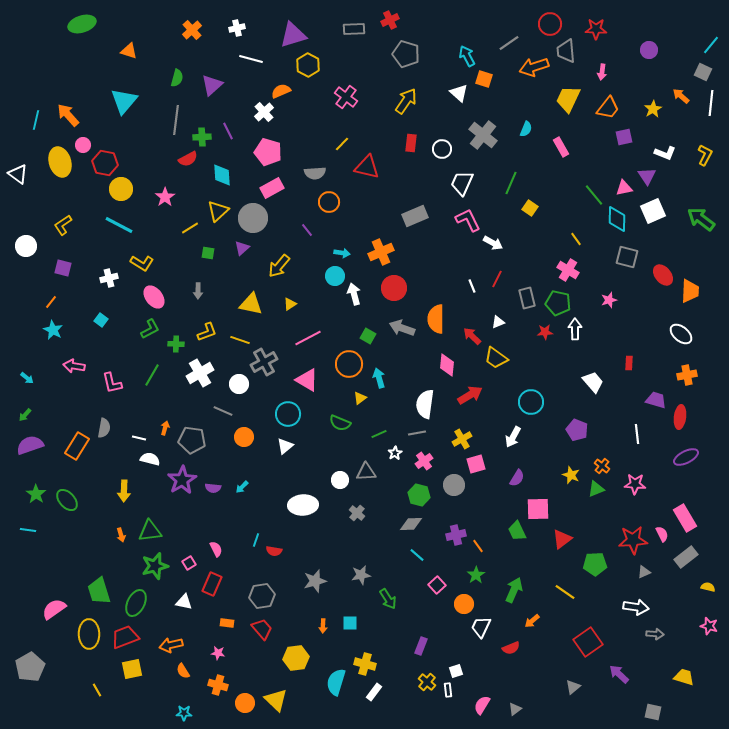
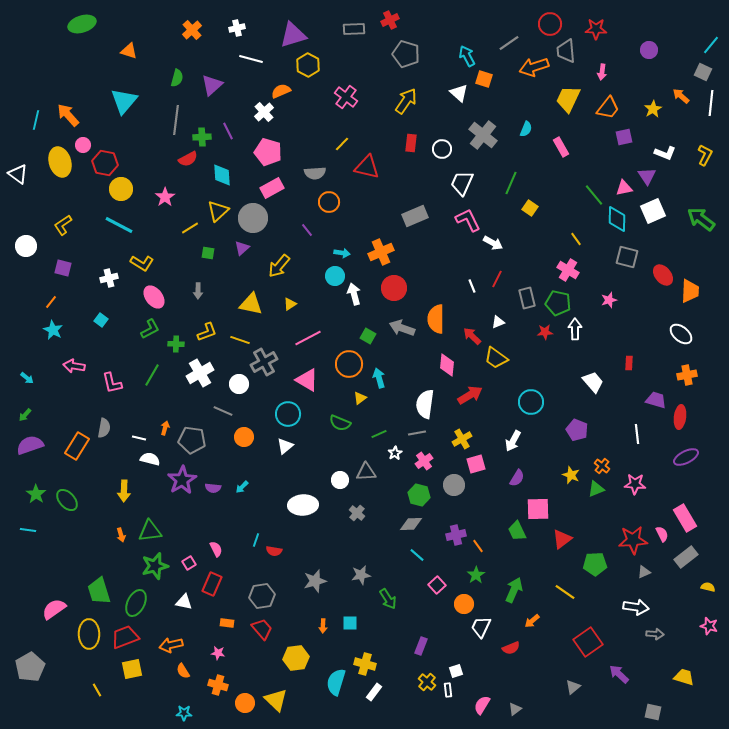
white arrow at (513, 437): moved 4 px down
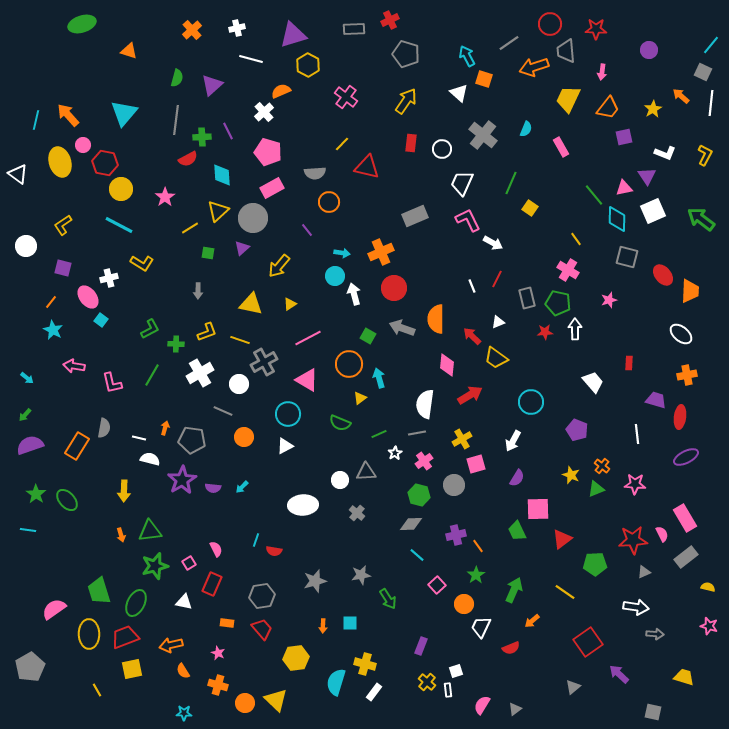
cyan triangle at (124, 101): moved 12 px down
pink ellipse at (154, 297): moved 66 px left
white triangle at (285, 446): rotated 12 degrees clockwise
pink star at (218, 653): rotated 16 degrees clockwise
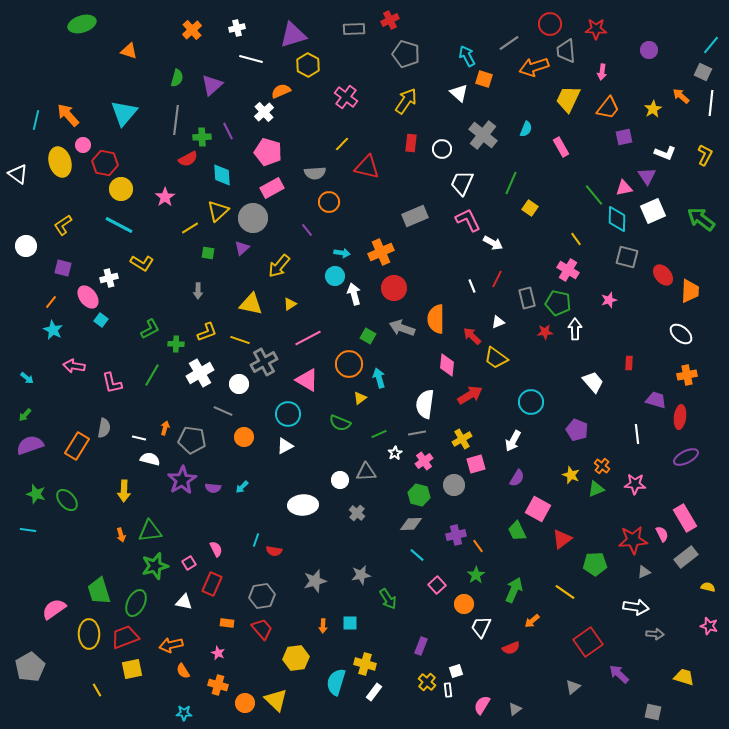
green star at (36, 494): rotated 18 degrees counterclockwise
pink square at (538, 509): rotated 30 degrees clockwise
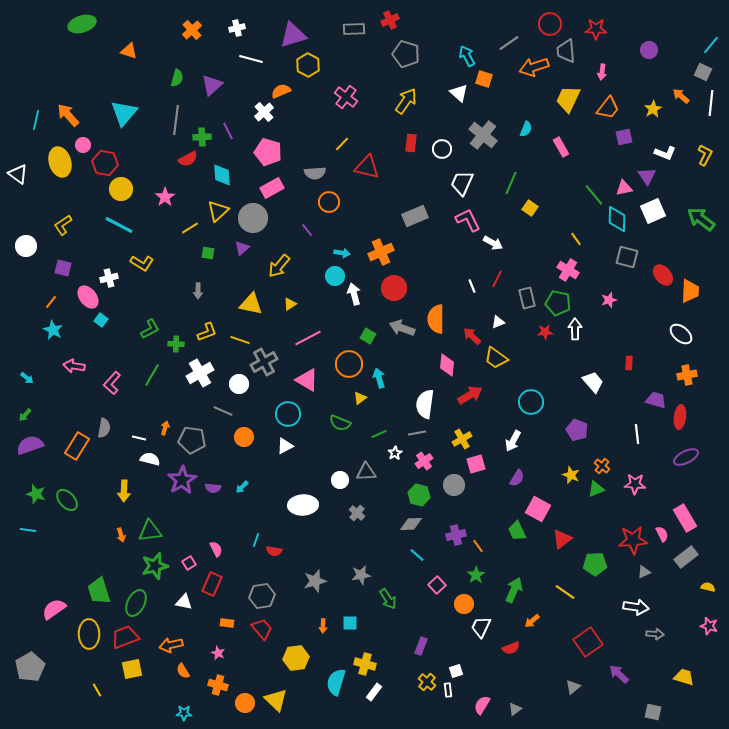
pink L-shape at (112, 383): rotated 55 degrees clockwise
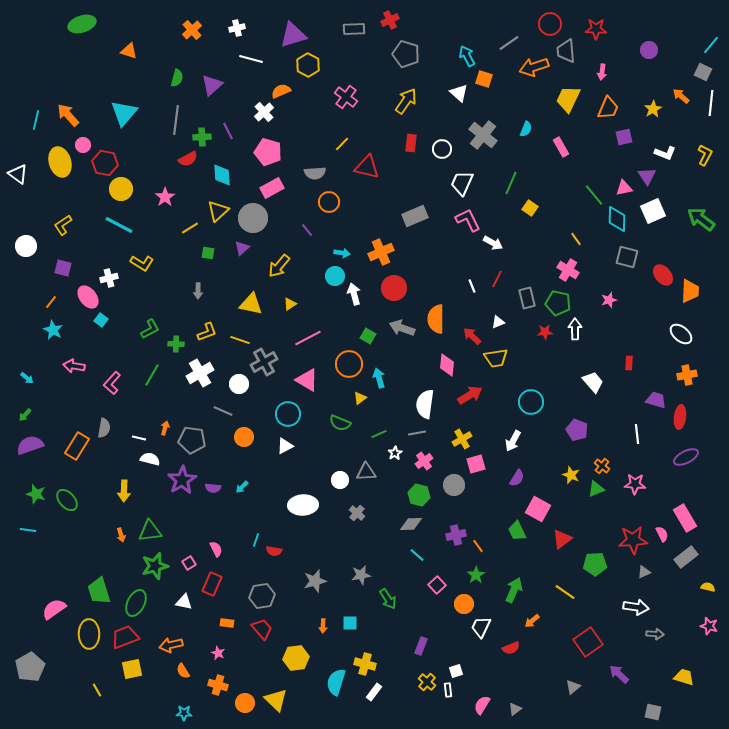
orange trapezoid at (608, 108): rotated 15 degrees counterclockwise
yellow trapezoid at (496, 358): rotated 45 degrees counterclockwise
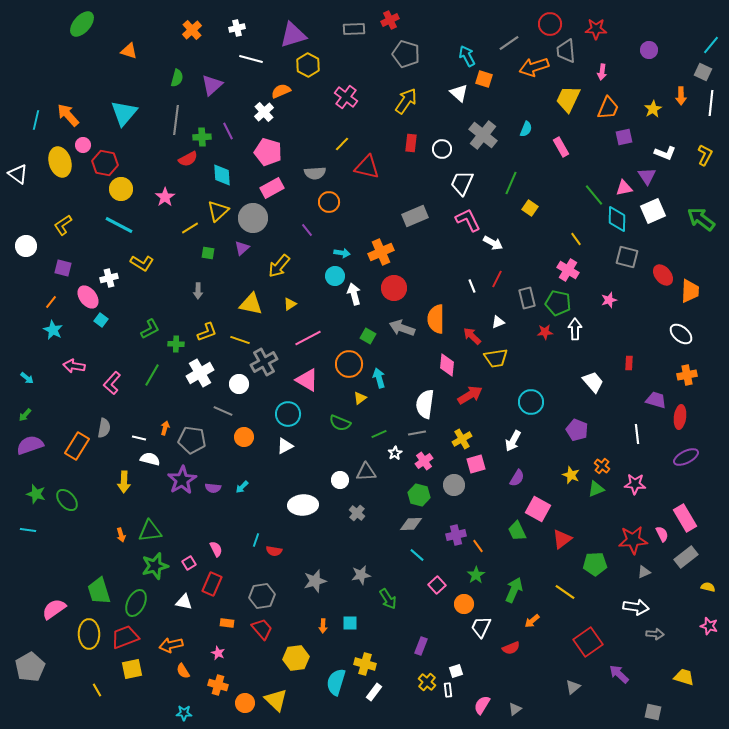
green ellipse at (82, 24): rotated 32 degrees counterclockwise
orange arrow at (681, 96): rotated 132 degrees counterclockwise
yellow arrow at (124, 491): moved 9 px up
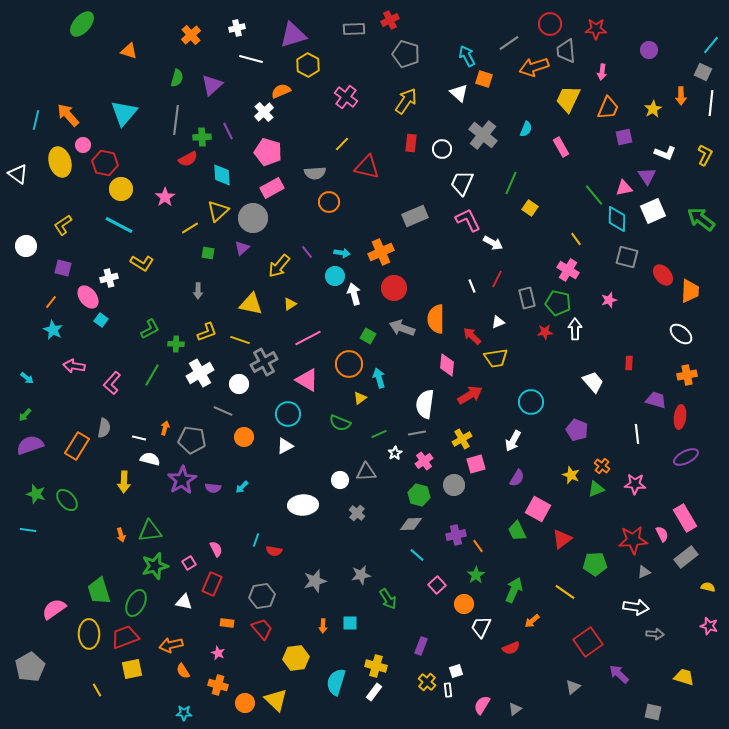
orange cross at (192, 30): moved 1 px left, 5 px down
purple line at (307, 230): moved 22 px down
yellow cross at (365, 664): moved 11 px right, 2 px down
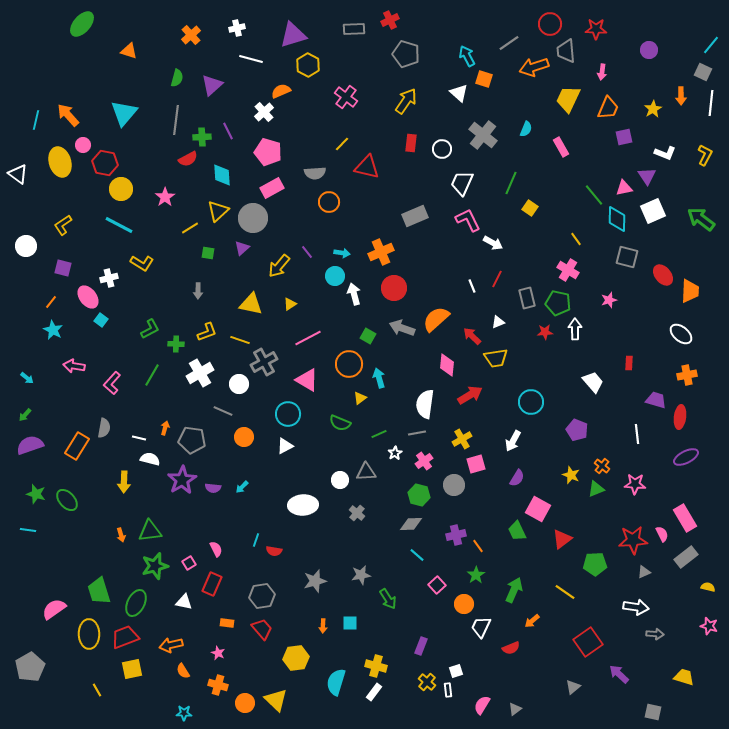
orange semicircle at (436, 319): rotated 48 degrees clockwise
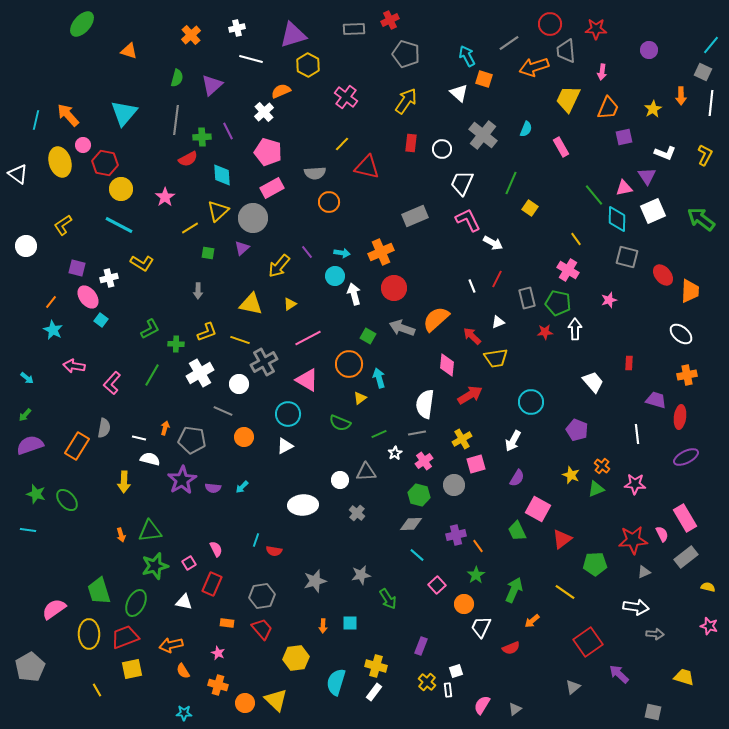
purple square at (63, 268): moved 14 px right
